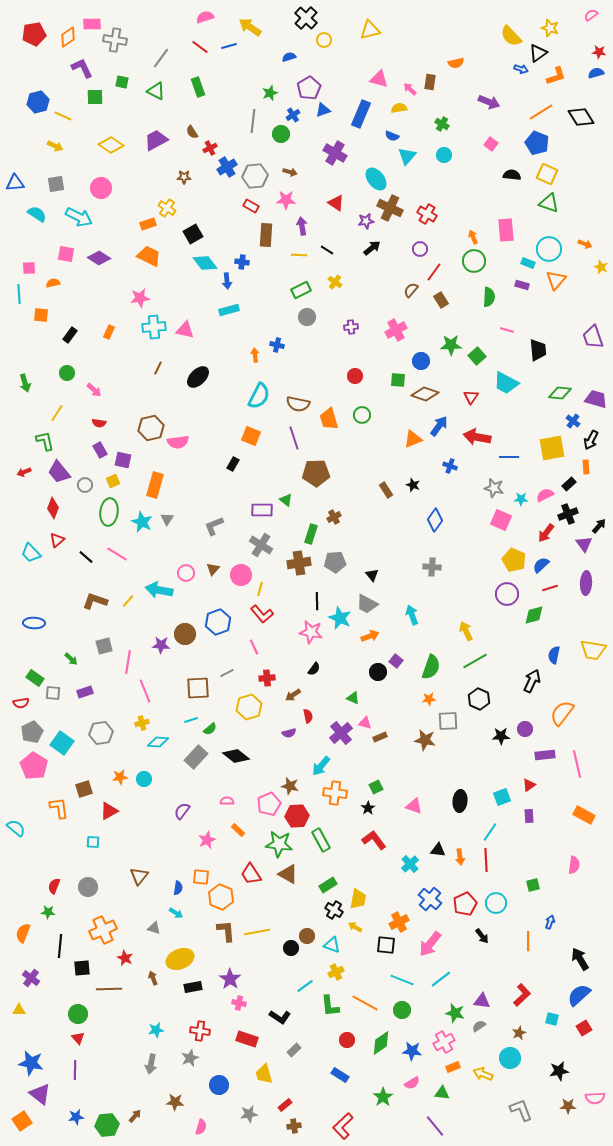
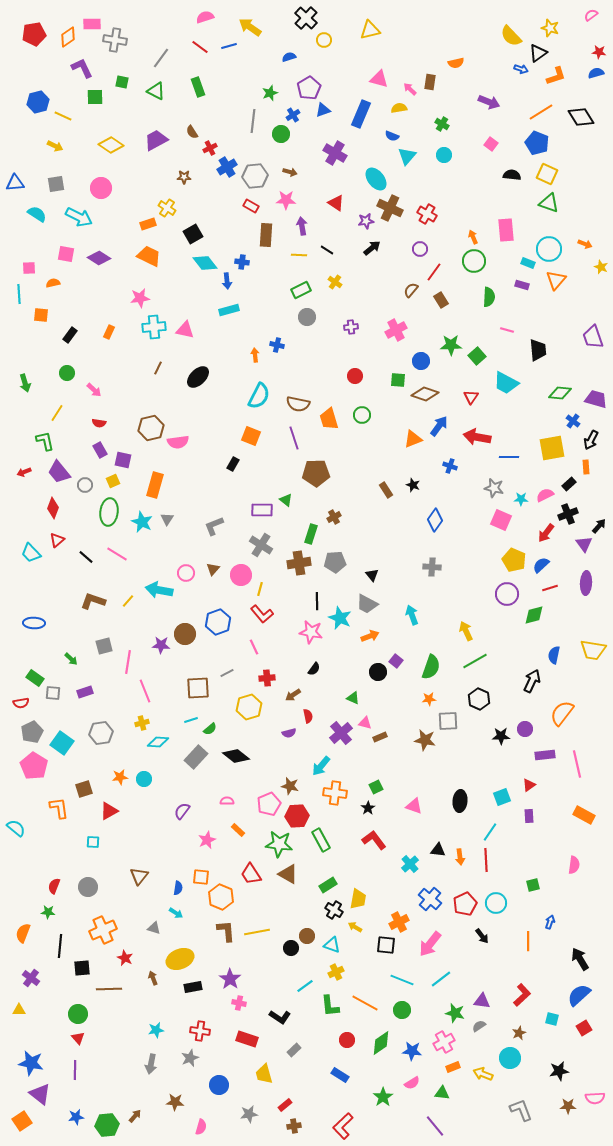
brown L-shape at (95, 601): moved 2 px left
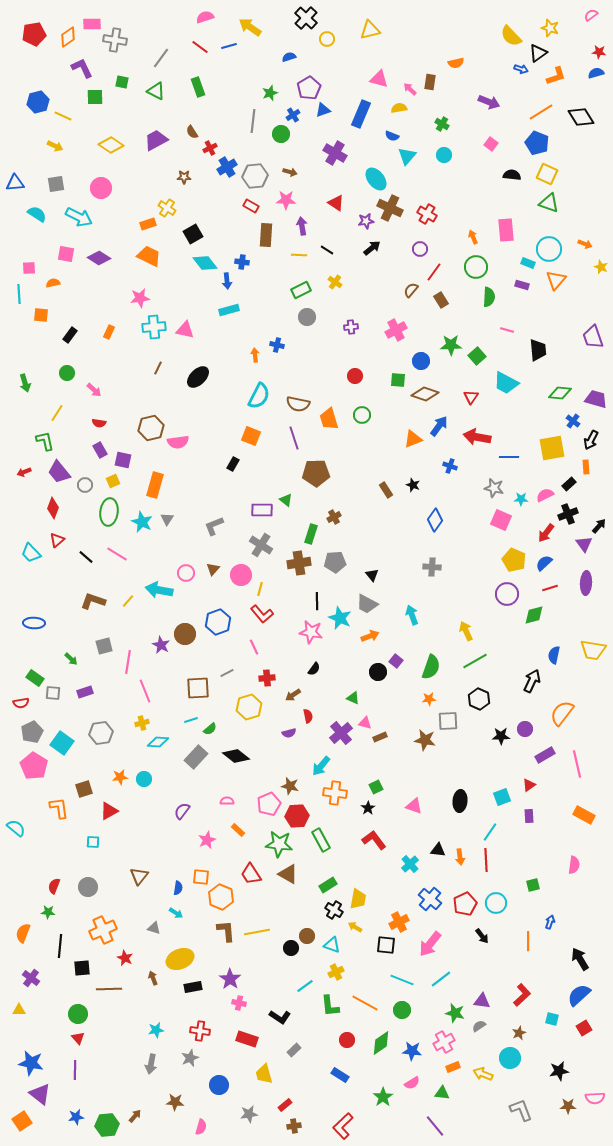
yellow circle at (324, 40): moved 3 px right, 1 px up
green circle at (474, 261): moved 2 px right, 6 px down
blue semicircle at (541, 565): moved 3 px right, 2 px up
purple star at (161, 645): rotated 24 degrees clockwise
purple rectangle at (545, 755): rotated 24 degrees counterclockwise
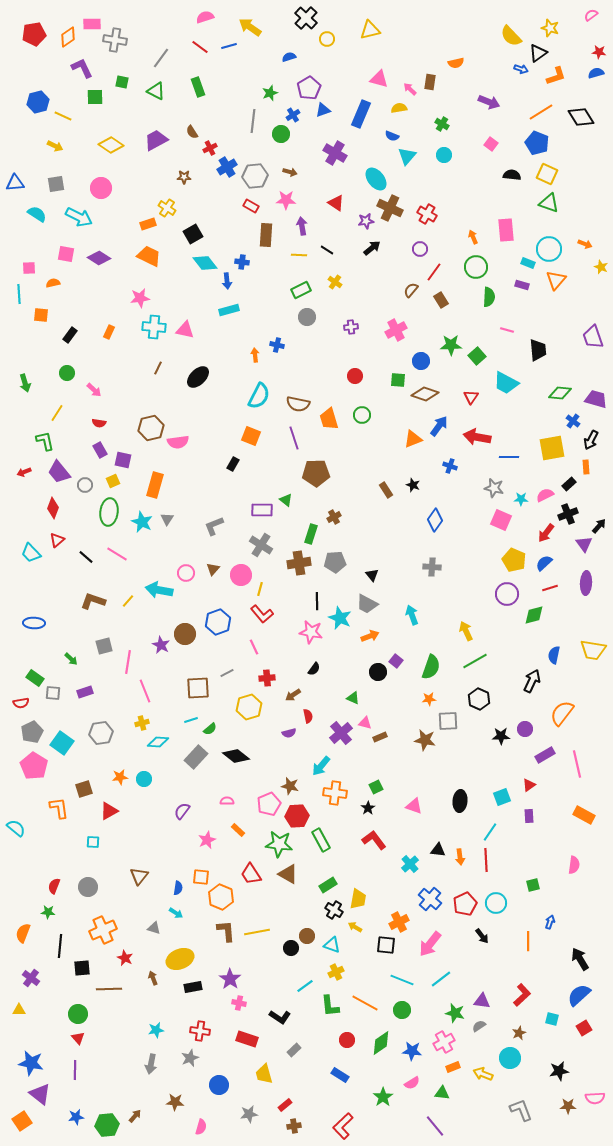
cyan cross at (154, 327): rotated 10 degrees clockwise
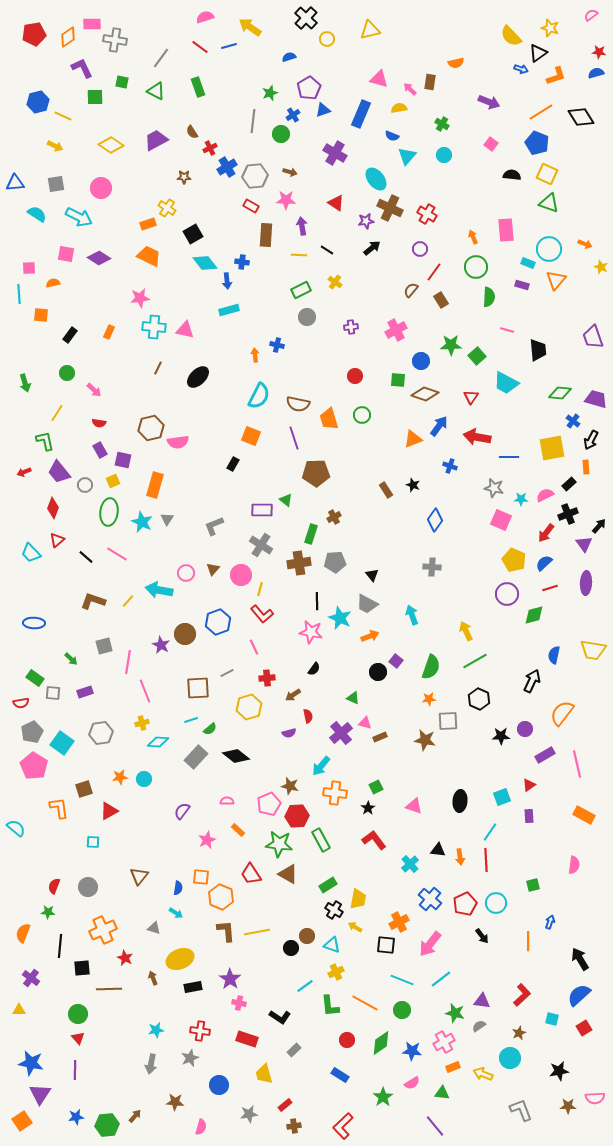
purple triangle at (40, 1094): rotated 25 degrees clockwise
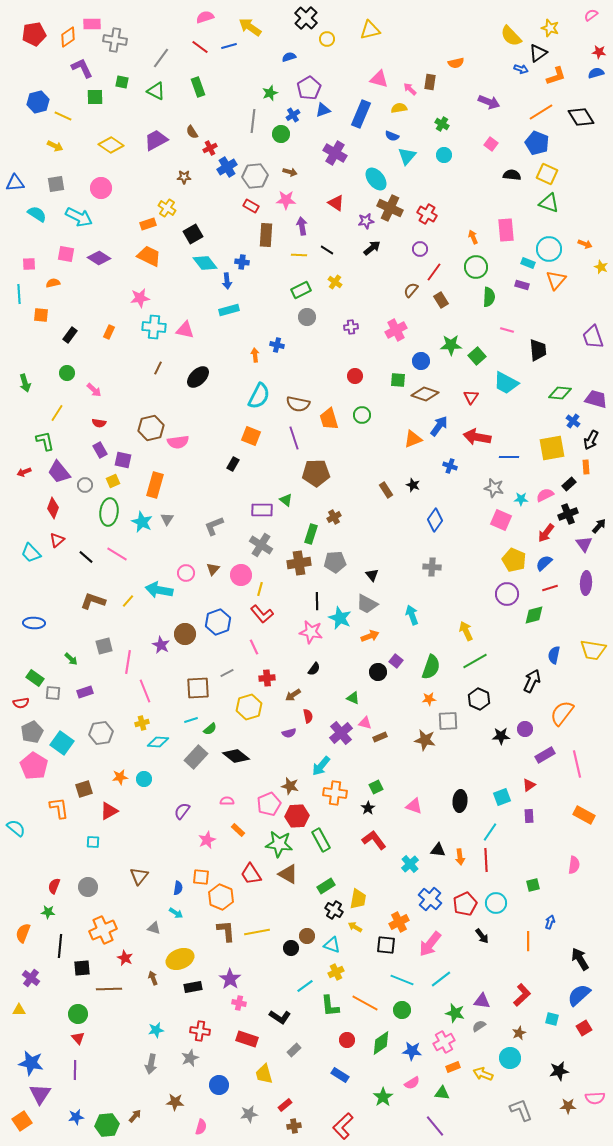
pink square at (29, 268): moved 4 px up
green rectangle at (328, 885): moved 2 px left, 1 px down
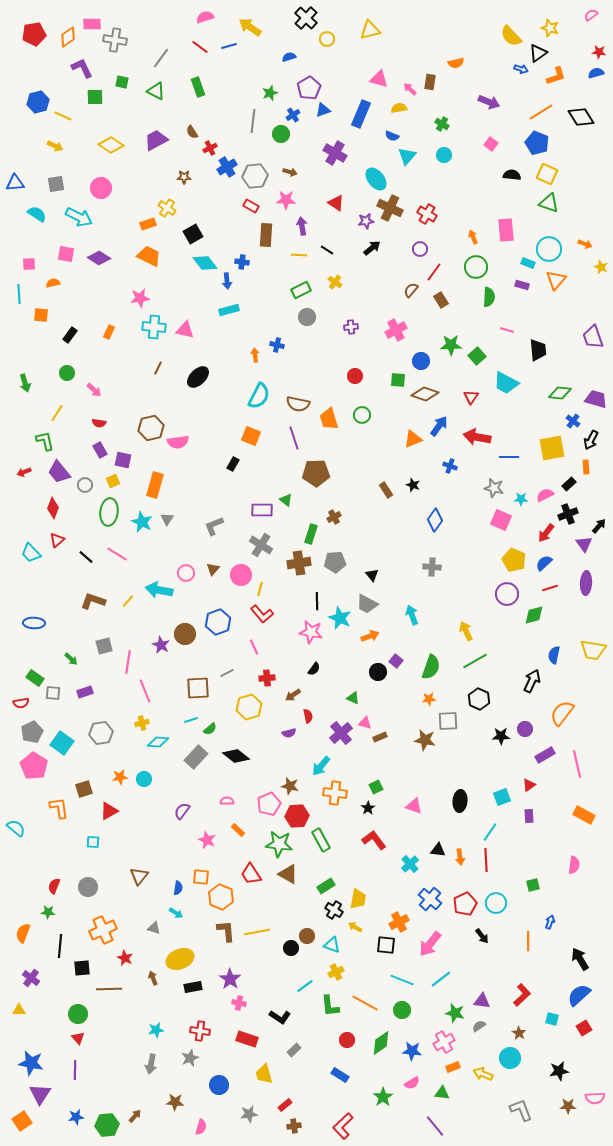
pink star at (207, 840): rotated 24 degrees counterclockwise
brown star at (519, 1033): rotated 16 degrees counterclockwise
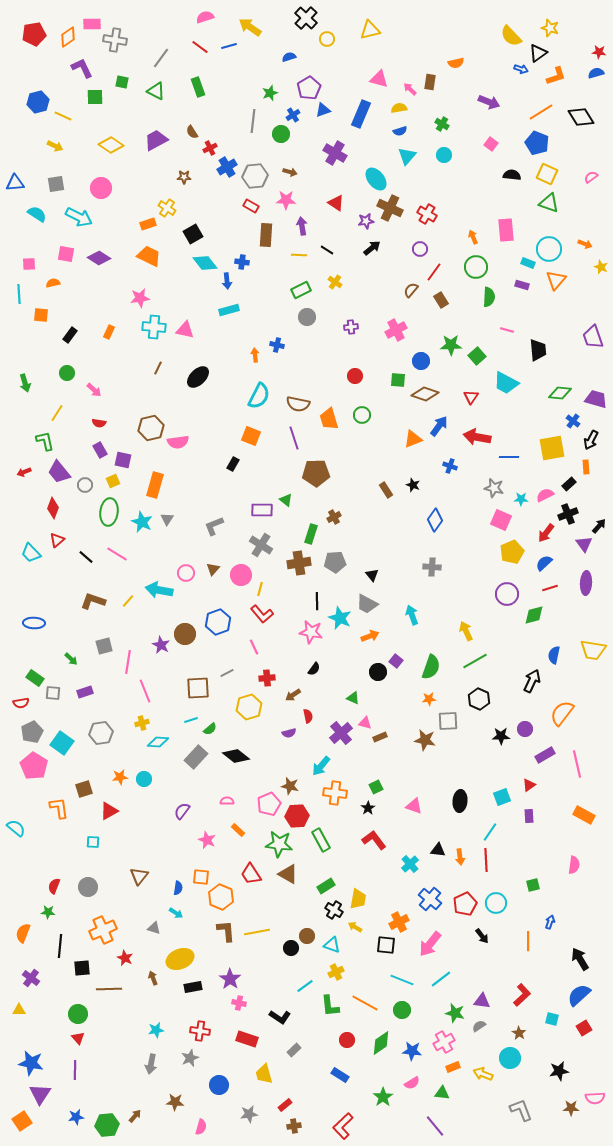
pink semicircle at (591, 15): moved 162 px down
blue semicircle at (392, 136): moved 8 px right, 5 px up; rotated 40 degrees counterclockwise
yellow pentagon at (514, 560): moved 2 px left, 8 px up; rotated 25 degrees clockwise
brown star at (568, 1106): moved 3 px right, 2 px down
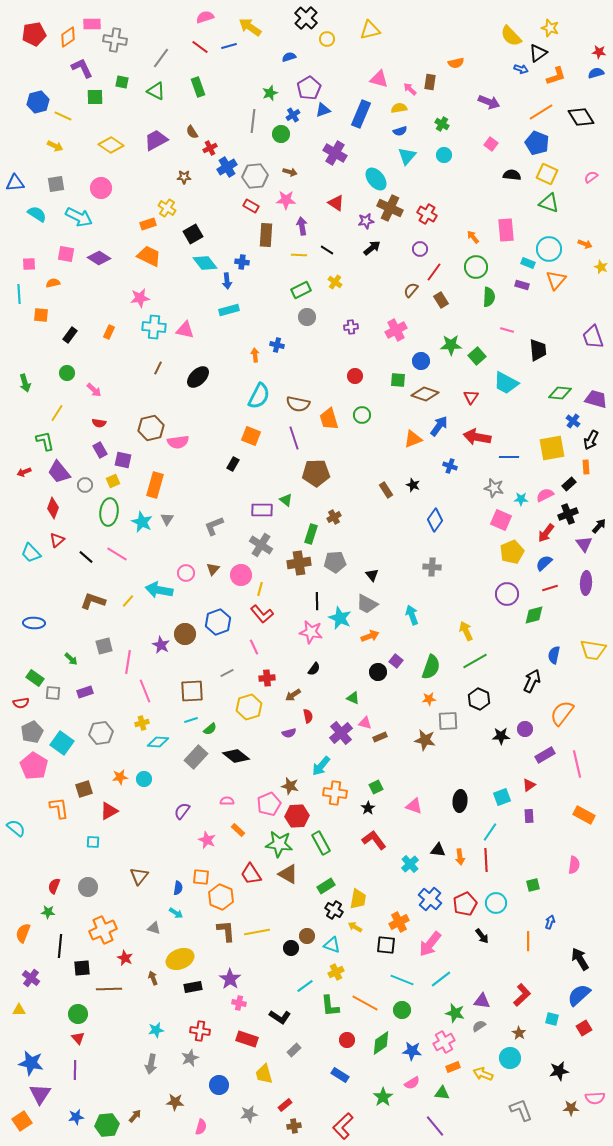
orange arrow at (473, 237): rotated 16 degrees counterclockwise
brown square at (198, 688): moved 6 px left, 3 px down
green rectangle at (321, 840): moved 3 px down
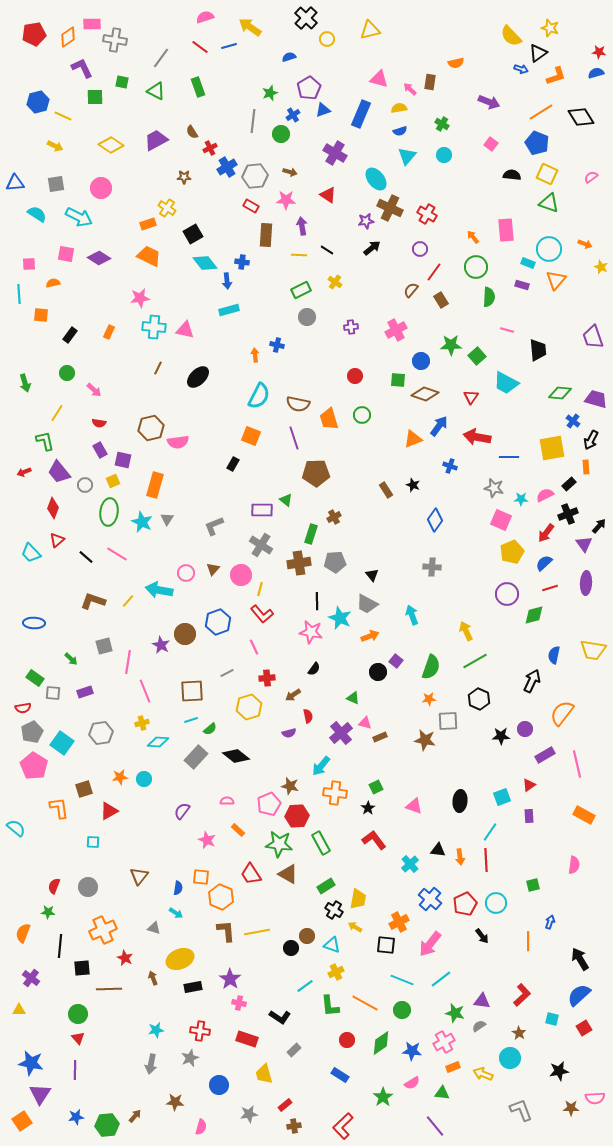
red triangle at (336, 203): moved 8 px left, 8 px up
red semicircle at (21, 703): moved 2 px right, 5 px down
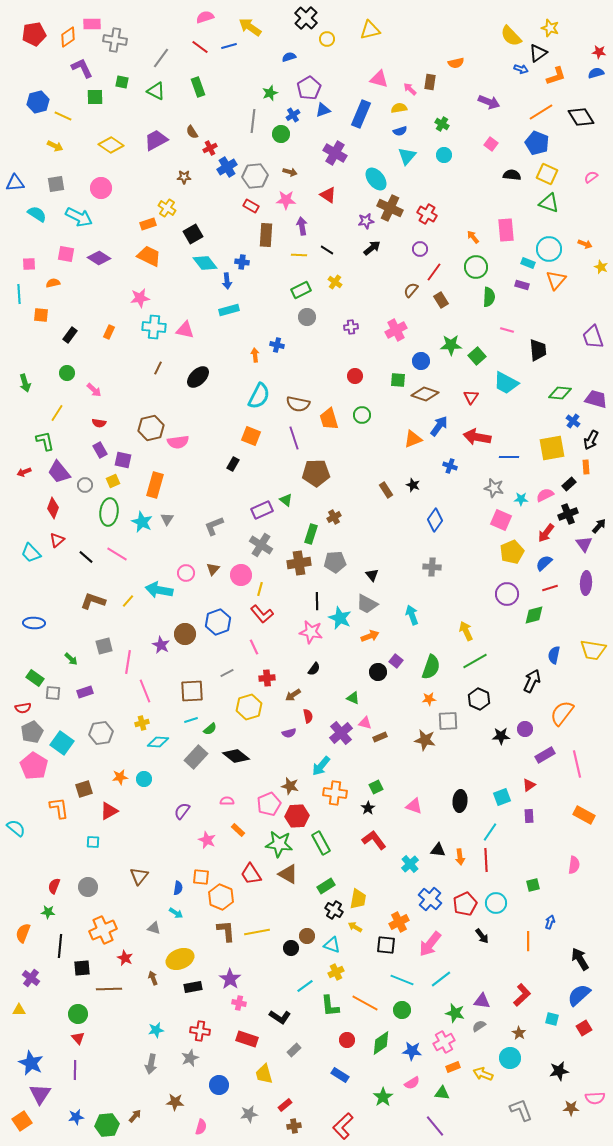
purple rectangle at (262, 510): rotated 25 degrees counterclockwise
blue star at (31, 1063): rotated 15 degrees clockwise
